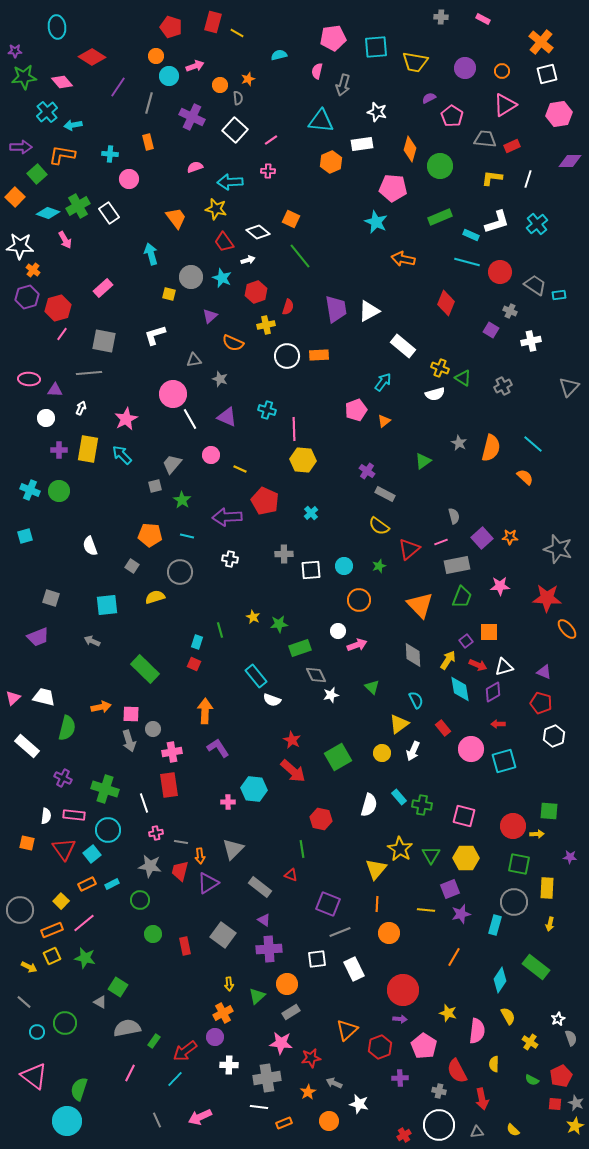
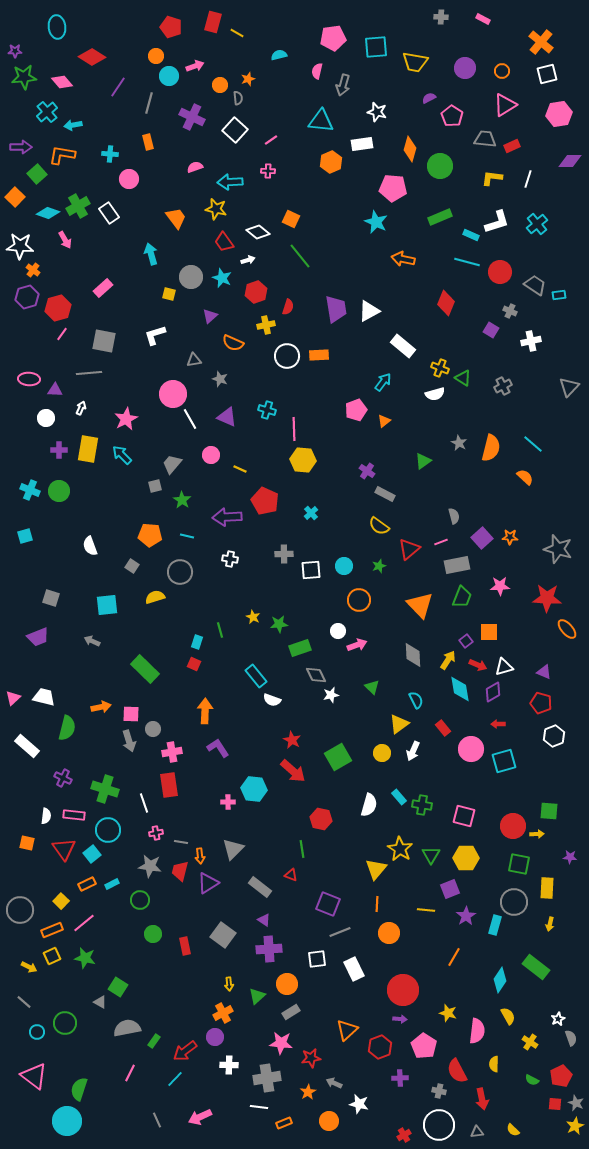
purple star at (461, 914): moved 5 px right, 2 px down; rotated 18 degrees counterclockwise
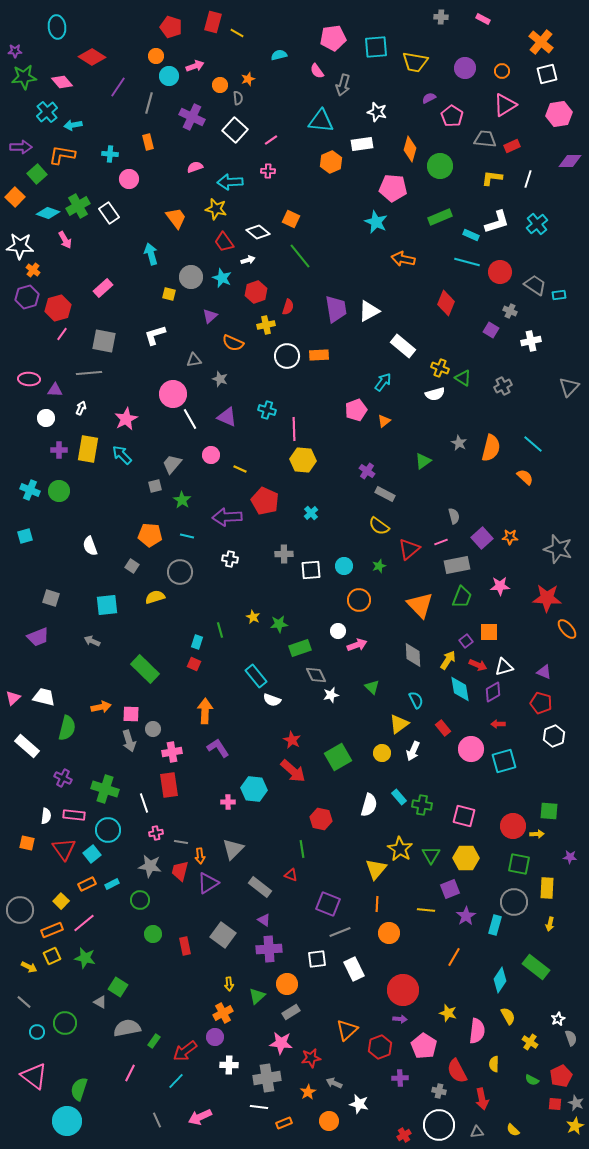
pink semicircle at (317, 71): rotated 49 degrees counterclockwise
cyan line at (175, 1079): moved 1 px right, 2 px down
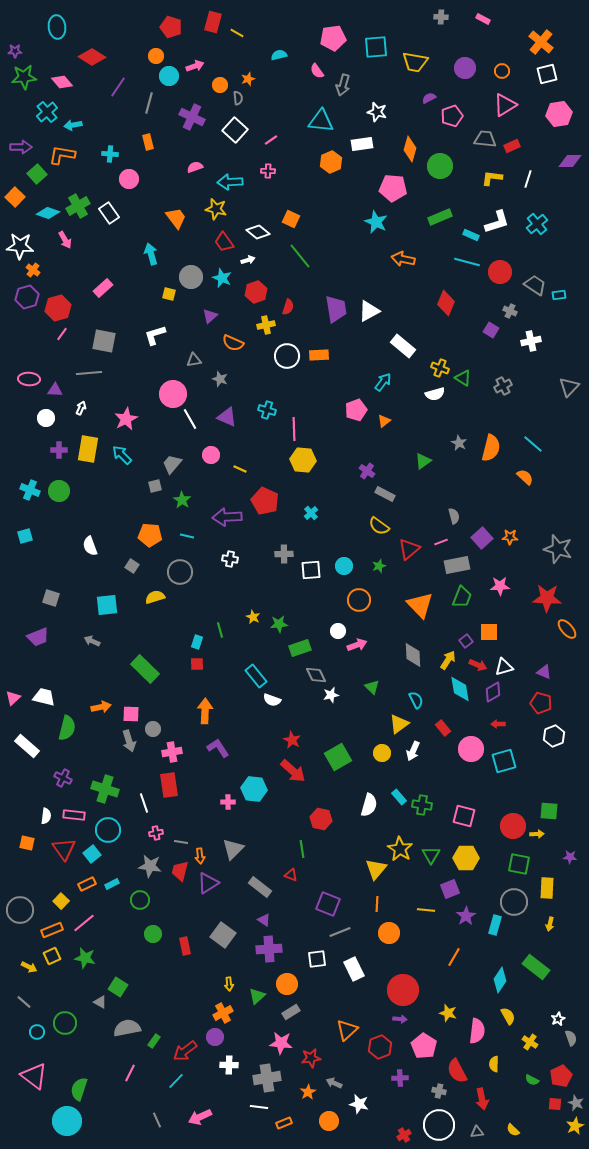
pink pentagon at (452, 116): rotated 20 degrees clockwise
red square at (194, 664): moved 3 px right; rotated 24 degrees counterclockwise
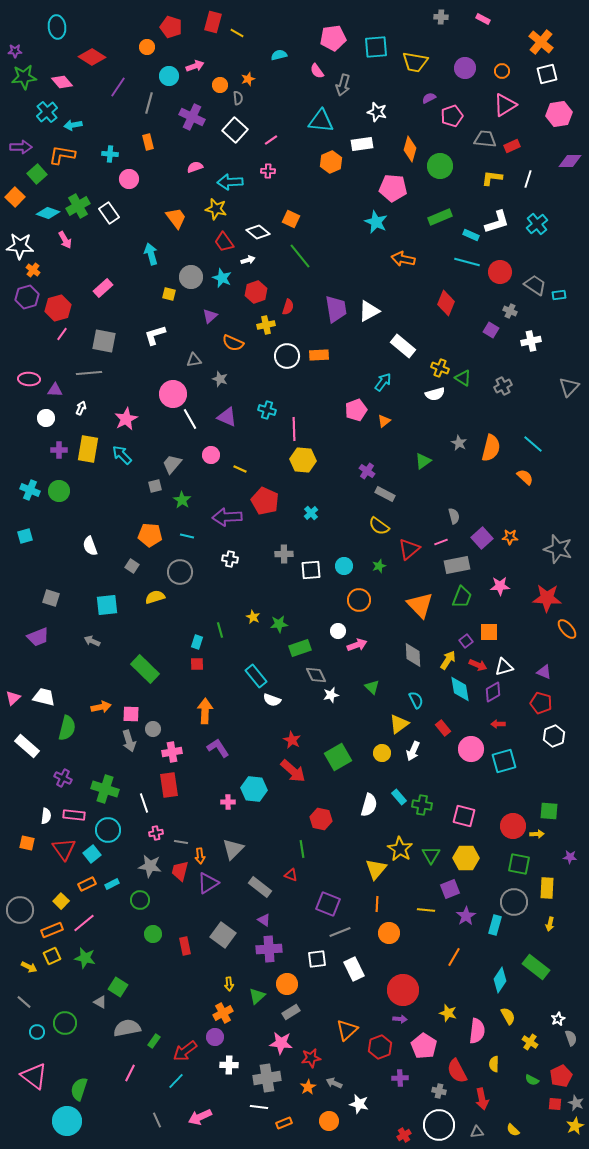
orange circle at (156, 56): moved 9 px left, 9 px up
orange star at (308, 1092): moved 5 px up
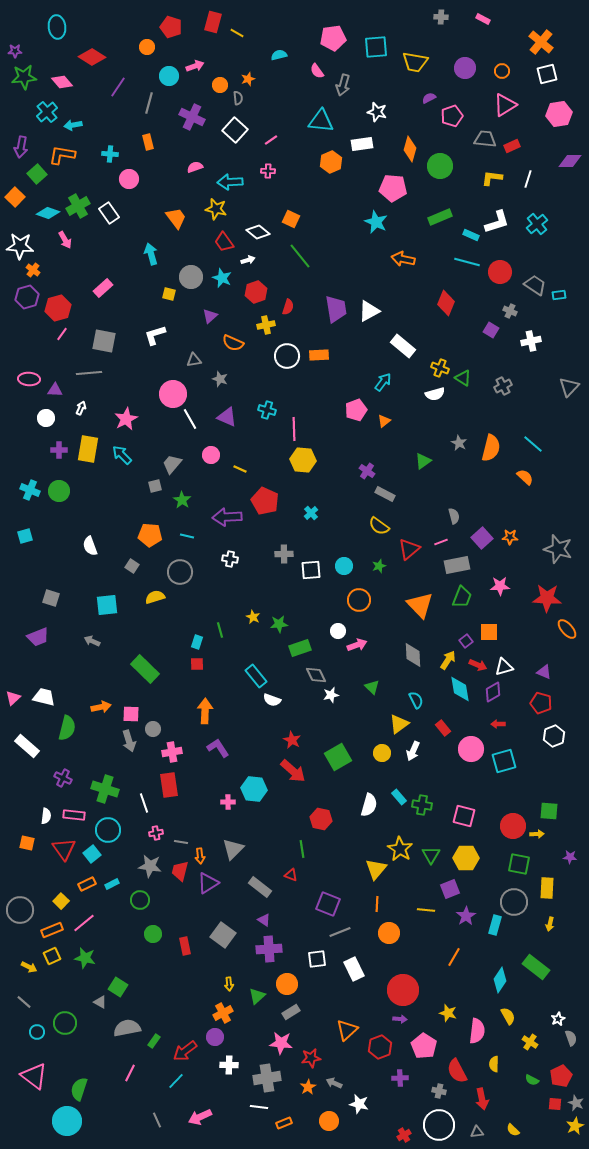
purple arrow at (21, 147): rotated 100 degrees clockwise
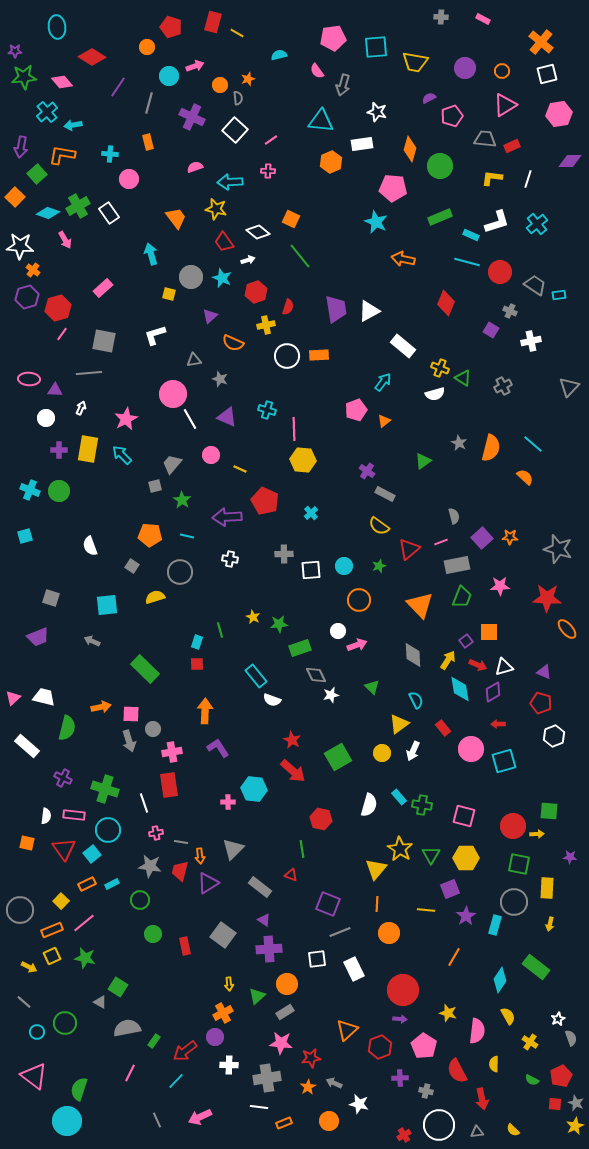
gray rectangle at (291, 1012): moved 6 px left
gray cross at (439, 1091): moved 13 px left
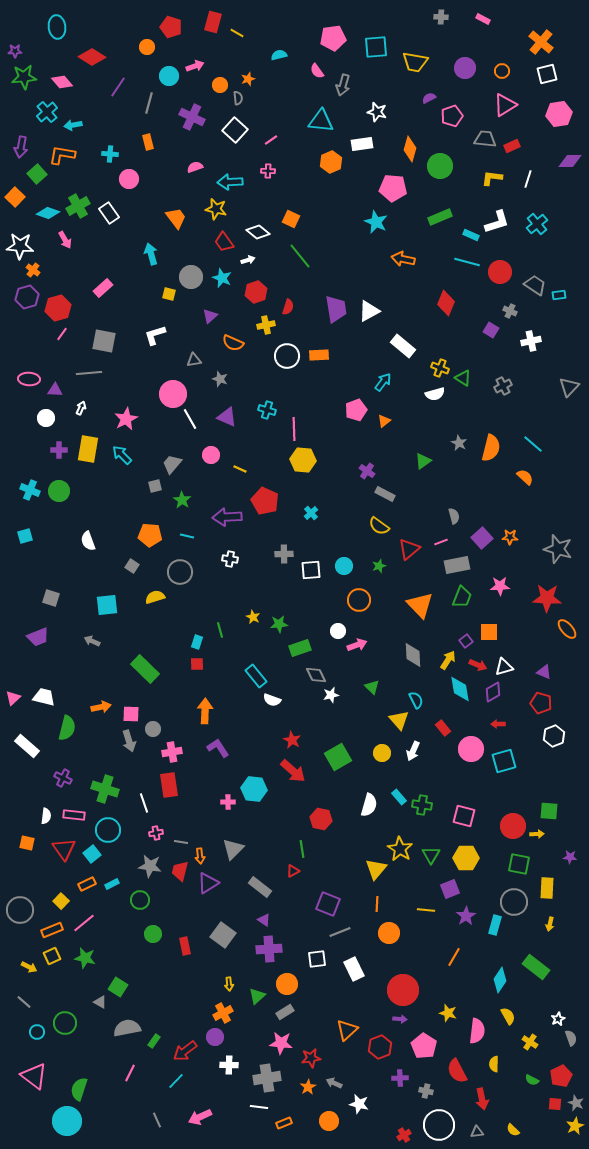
white semicircle at (90, 546): moved 2 px left, 5 px up
yellow triangle at (399, 724): moved 4 px up; rotated 35 degrees counterclockwise
red triangle at (291, 875): moved 2 px right, 4 px up; rotated 48 degrees counterclockwise
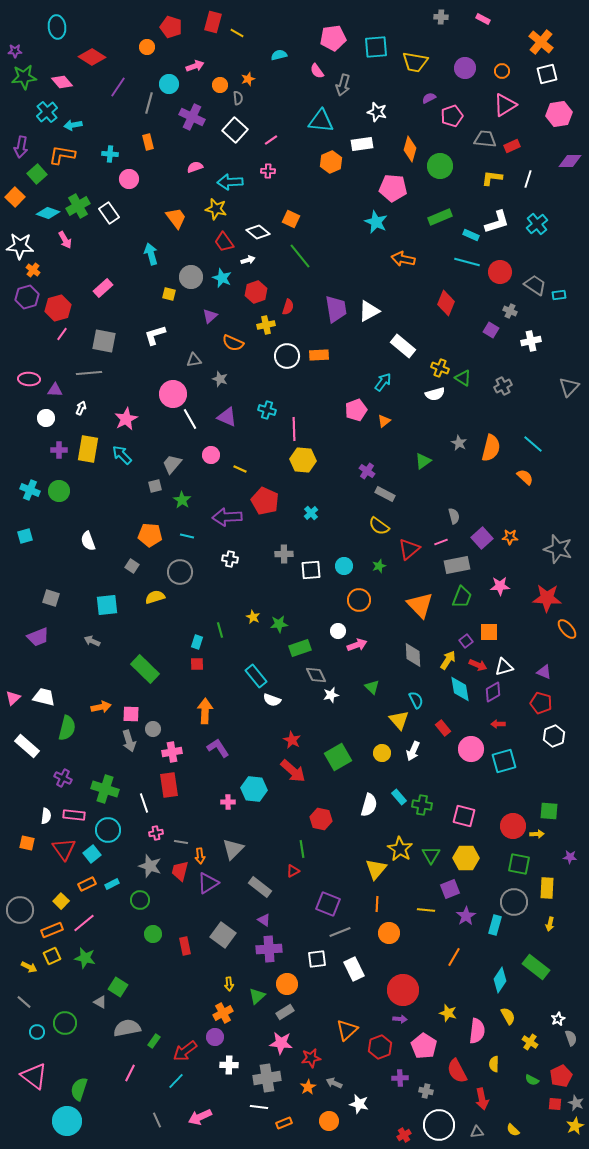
cyan circle at (169, 76): moved 8 px down
gray star at (150, 866): rotated 10 degrees clockwise
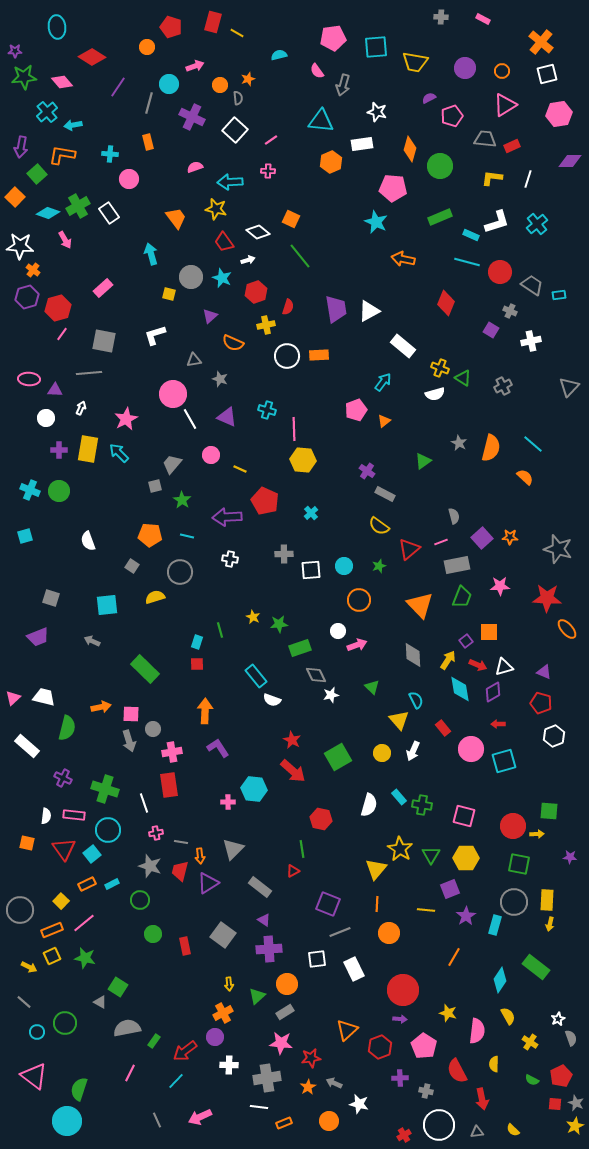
gray trapezoid at (535, 285): moved 3 px left
cyan arrow at (122, 455): moved 3 px left, 2 px up
yellow rectangle at (547, 888): moved 12 px down
